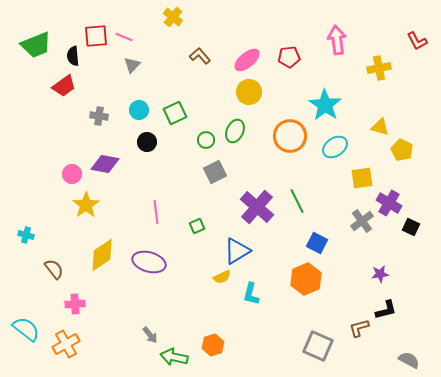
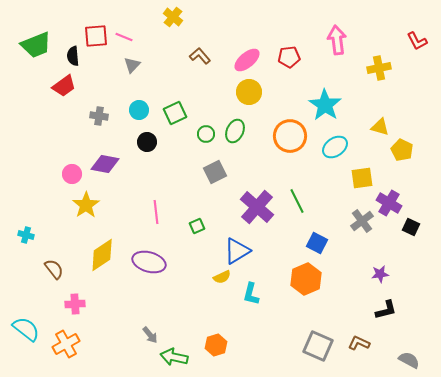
green circle at (206, 140): moved 6 px up
brown L-shape at (359, 328): moved 15 px down; rotated 40 degrees clockwise
orange hexagon at (213, 345): moved 3 px right
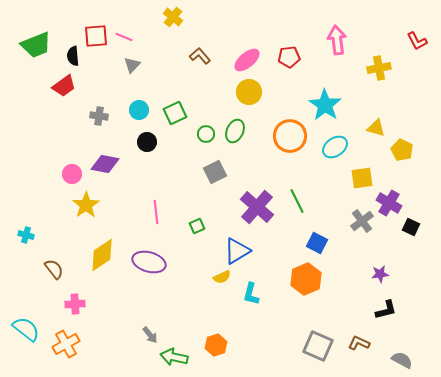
yellow triangle at (380, 127): moved 4 px left, 1 px down
gray semicircle at (409, 360): moved 7 px left
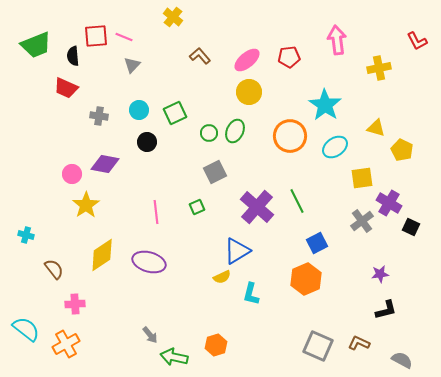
red trapezoid at (64, 86): moved 2 px right, 2 px down; rotated 60 degrees clockwise
green circle at (206, 134): moved 3 px right, 1 px up
green square at (197, 226): moved 19 px up
blue square at (317, 243): rotated 35 degrees clockwise
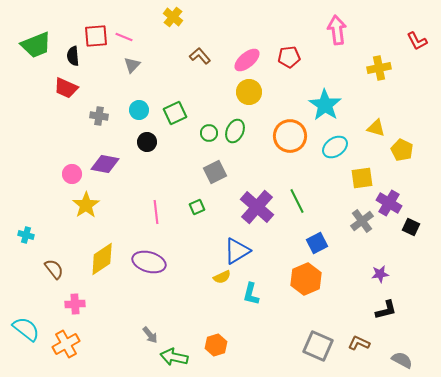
pink arrow at (337, 40): moved 10 px up
yellow diamond at (102, 255): moved 4 px down
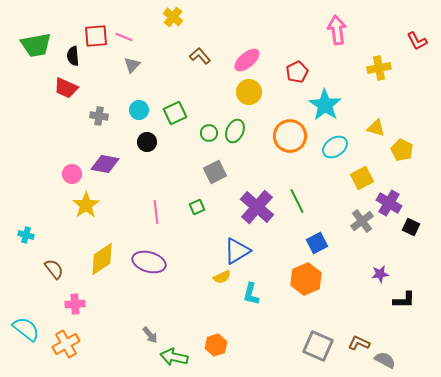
green trapezoid at (36, 45): rotated 12 degrees clockwise
red pentagon at (289, 57): moved 8 px right, 15 px down; rotated 20 degrees counterclockwise
yellow square at (362, 178): rotated 20 degrees counterclockwise
black L-shape at (386, 310): moved 18 px right, 10 px up; rotated 15 degrees clockwise
gray semicircle at (402, 360): moved 17 px left
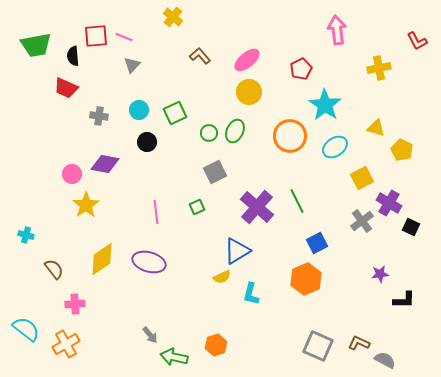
red pentagon at (297, 72): moved 4 px right, 3 px up
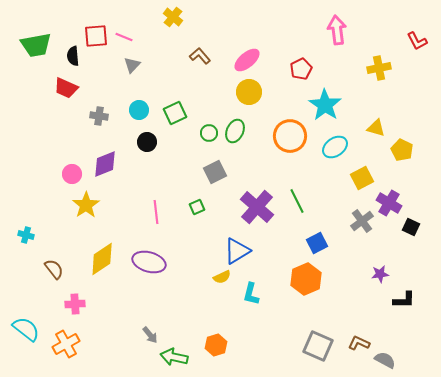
purple diamond at (105, 164): rotated 32 degrees counterclockwise
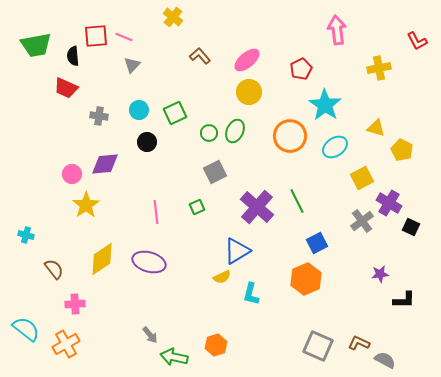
purple diamond at (105, 164): rotated 16 degrees clockwise
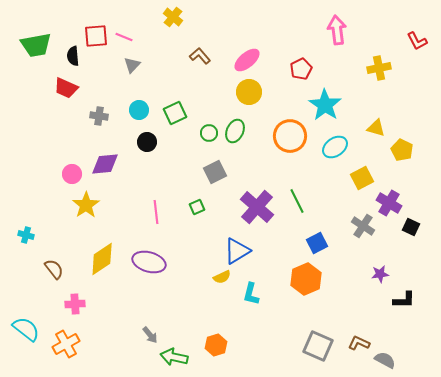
gray cross at (362, 221): moved 1 px right, 5 px down; rotated 20 degrees counterclockwise
